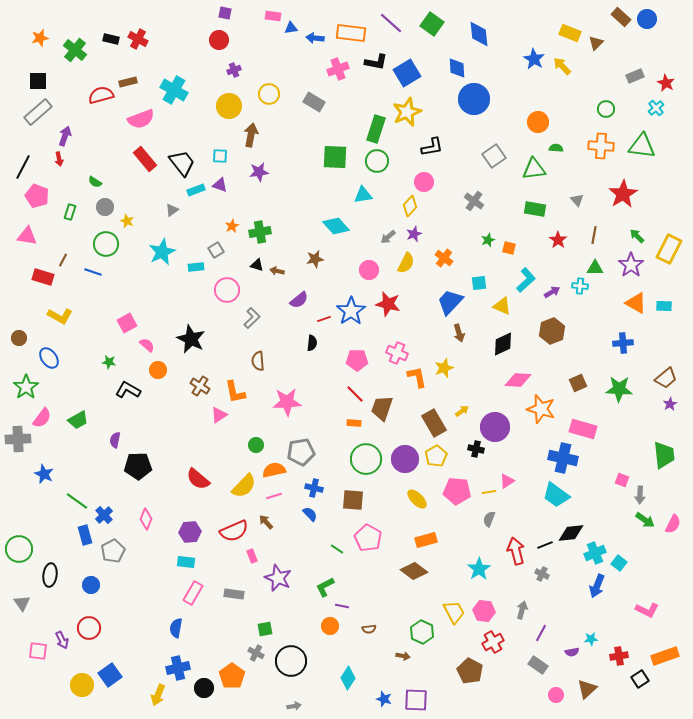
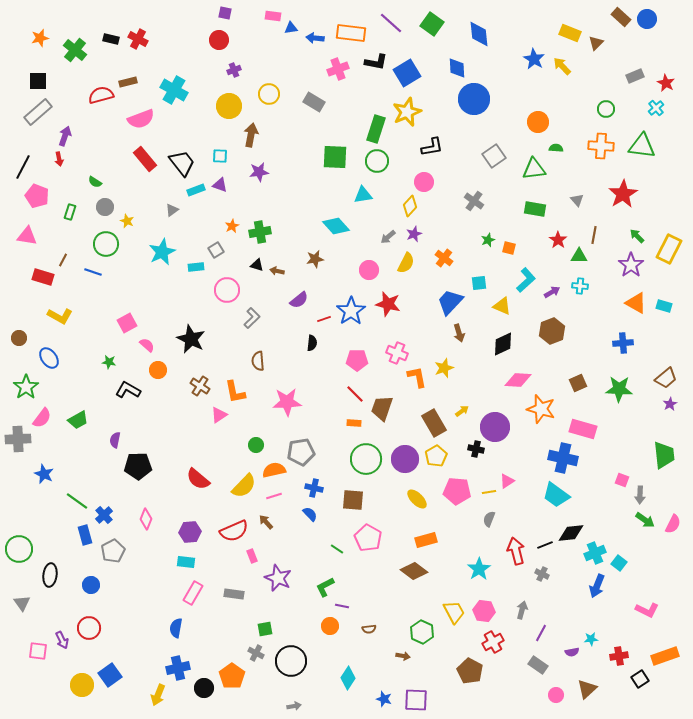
green triangle at (595, 268): moved 16 px left, 12 px up
cyan rectangle at (664, 306): rotated 14 degrees clockwise
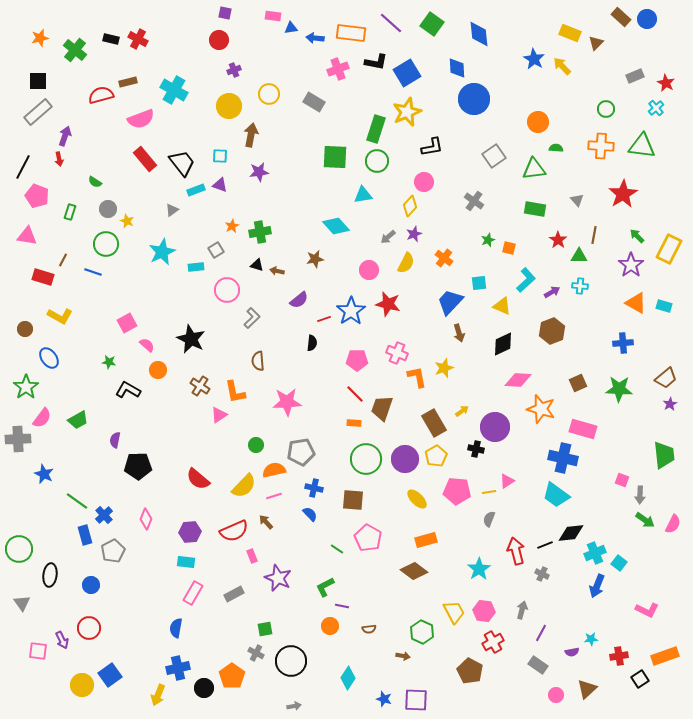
gray circle at (105, 207): moved 3 px right, 2 px down
brown circle at (19, 338): moved 6 px right, 9 px up
gray rectangle at (234, 594): rotated 36 degrees counterclockwise
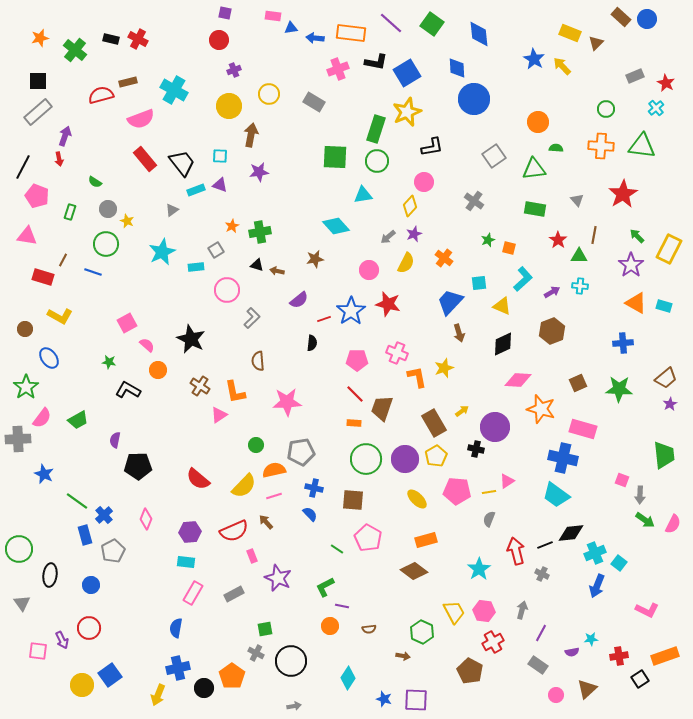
cyan L-shape at (526, 280): moved 3 px left, 1 px up
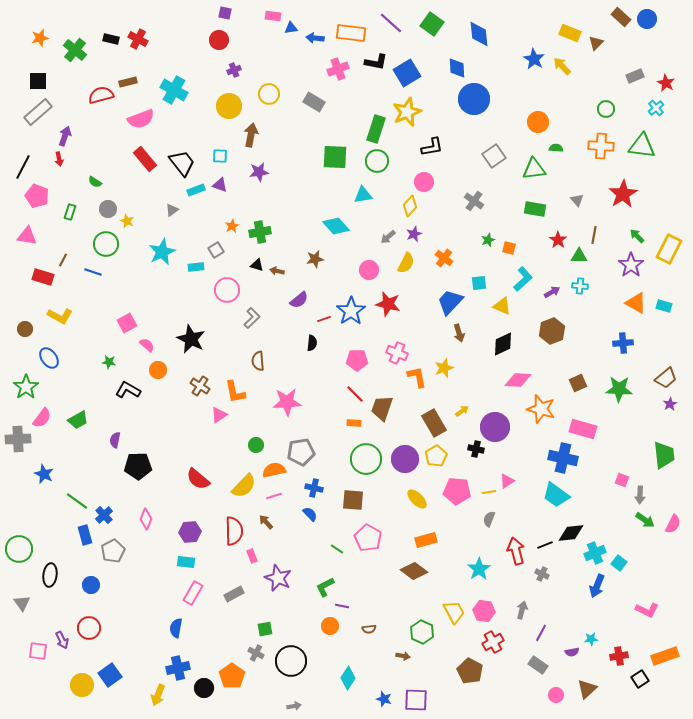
red semicircle at (234, 531): rotated 68 degrees counterclockwise
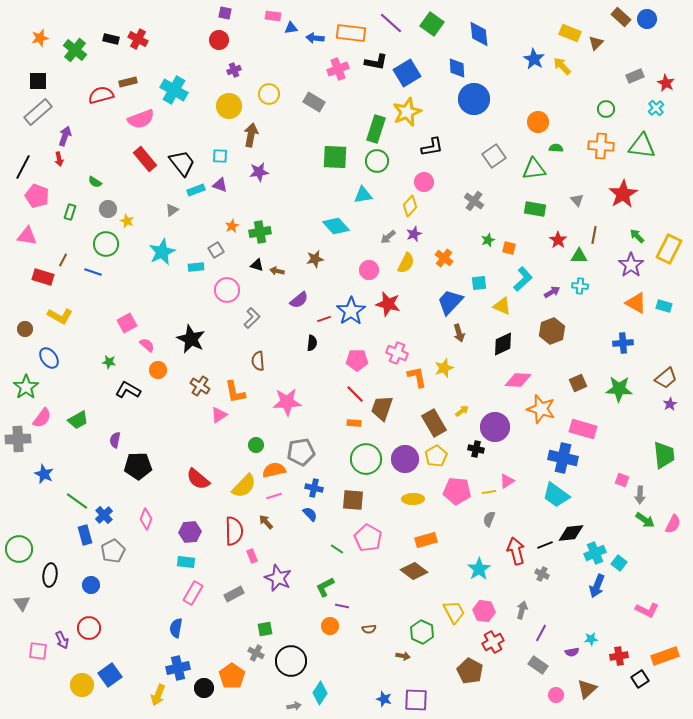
yellow ellipse at (417, 499): moved 4 px left; rotated 45 degrees counterclockwise
cyan diamond at (348, 678): moved 28 px left, 15 px down
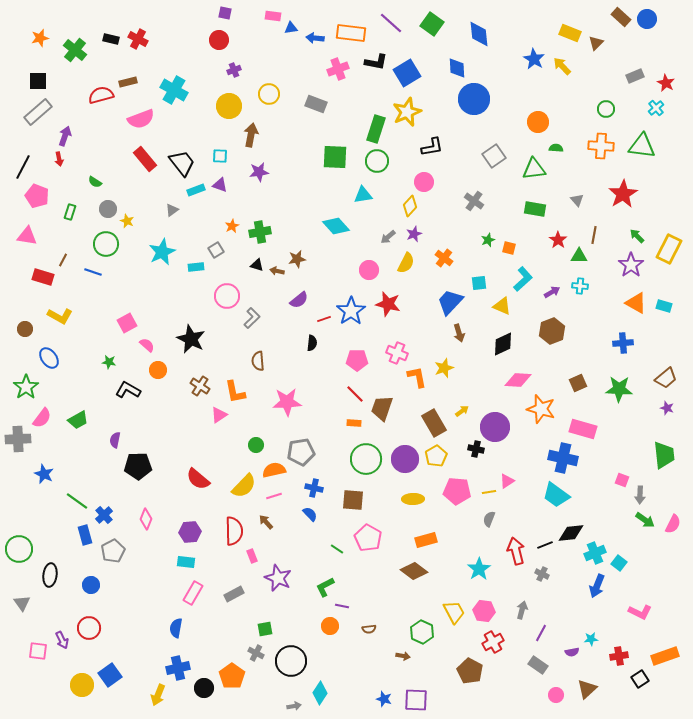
gray rectangle at (314, 102): moved 2 px right, 2 px down; rotated 10 degrees counterclockwise
brown star at (315, 259): moved 18 px left
pink circle at (227, 290): moved 6 px down
purple star at (670, 404): moved 3 px left, 4 px down; rotated 24 degrees counterclockwise
pink L-shape at (647, 610): moved 7 px left, 2 px down
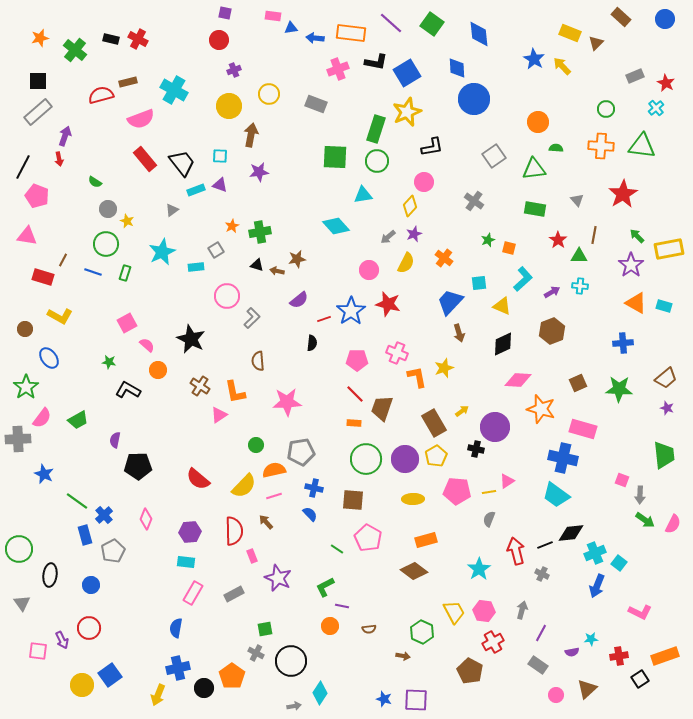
blue circle at (647, 19): moved 18 px right
green rectangle at (70, 212): moved 55 px right, 61 px down
yellow rectangle at (669, 249): rotated 52 degrees clockwise
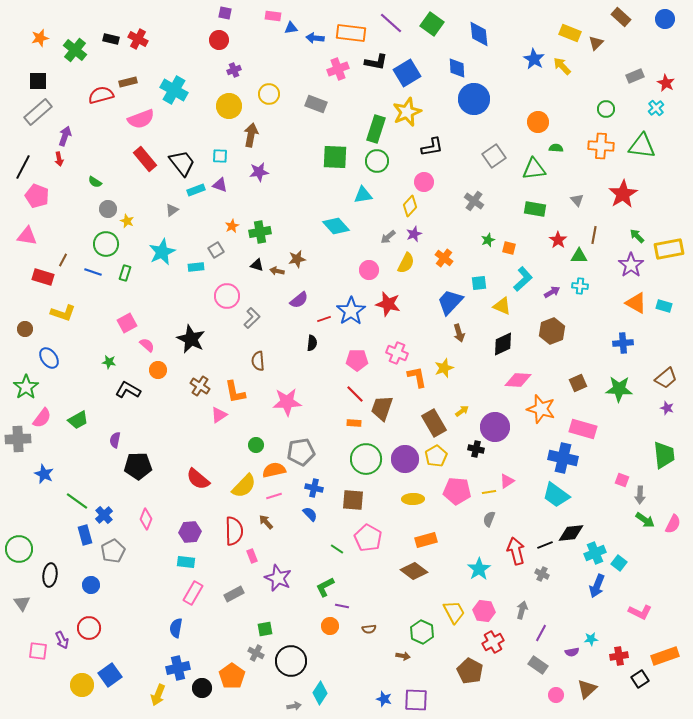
yellow L-shape at (60, 316): moved 3 px right, 3 px up; rotated 10 degrees counterclockwise
black circle at (204, 688): moved 2 px left
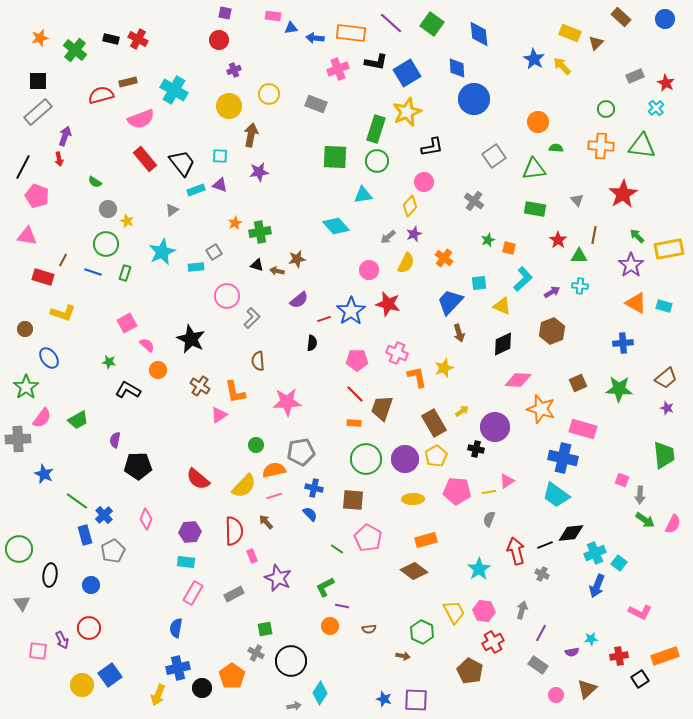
orange star at (232, 226): moved 3 px right, 3 px up
gray square at (216, 250): moved 2 px left, 2 px down
